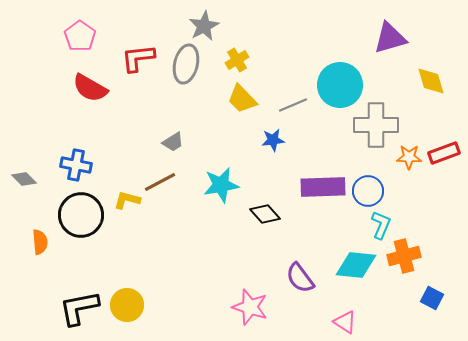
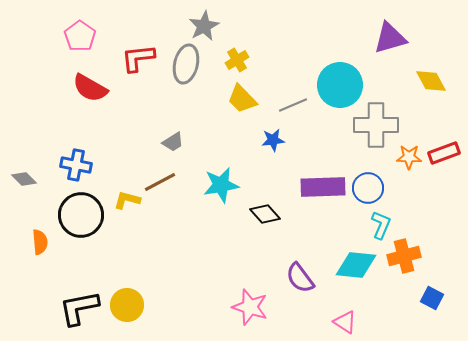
yellow diamond: rotated 12 degrees counterclockwise
blue circle: moved 3 px up
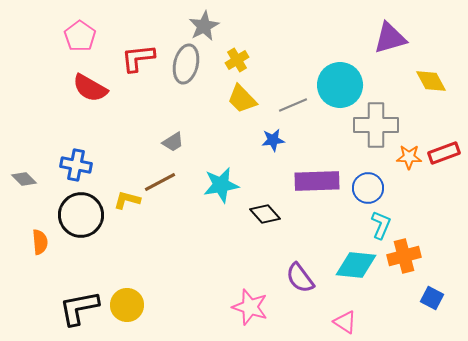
purple rectangle: moved 6 px left, 6 px up
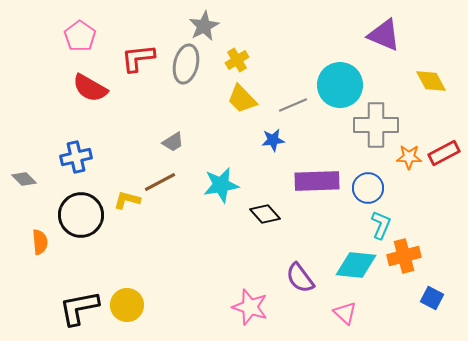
purple triangle: moved 6 px left, 3 px up; rotated 39 degrees clockwise
red rectangle: rotated 8 degrees counterclockwise
blue cross: moved 8 px up; rotated 24 degrees counterclockwise
pink triangle: moved 9 px up; rotated 10 degrees clockwise
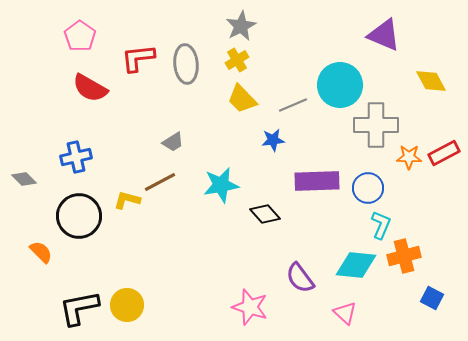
gray star: moved 37 px right
gray ellipse: rotated 18 degrees counterclockwise
black circle: moved 2 px left, 1 px down
orange semicircle: moved 1 px right, 10 px down; rotated 40 degrees counterclockwise
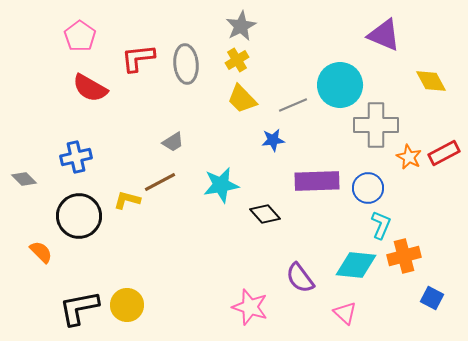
orange star: rotated 25 degrees clockwise
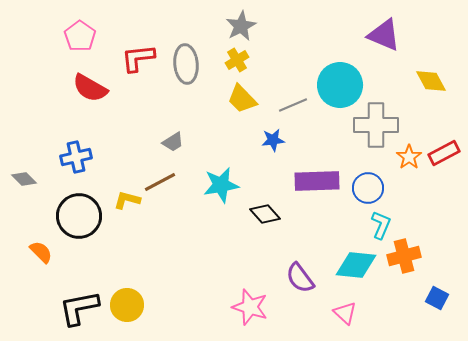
orange star: rotated 10 degrees clockwise
blue square: moved 5 px right
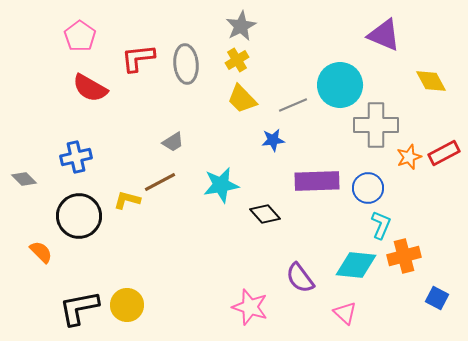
orange star: rotated 15 degrees clockwise
